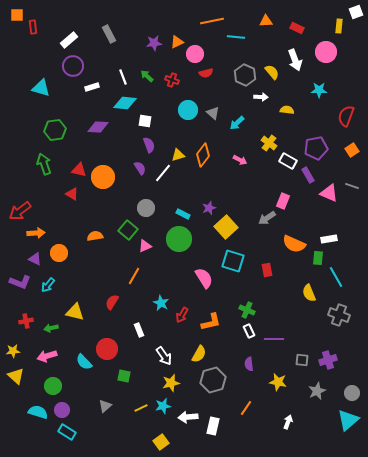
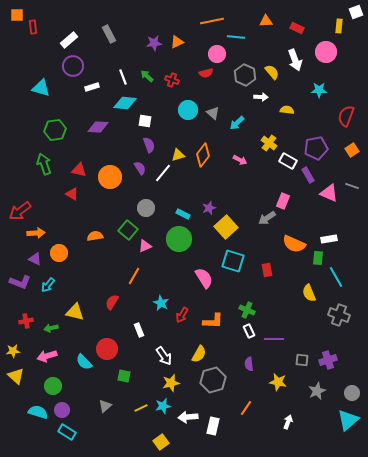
pink circle at (195, 54): moved 22 px right
orange circle at (103, 177): moved 7 px right
orange L-shape at (211, 322): moved 2 px right, 1 px up; rotated 15 degrees clockwise
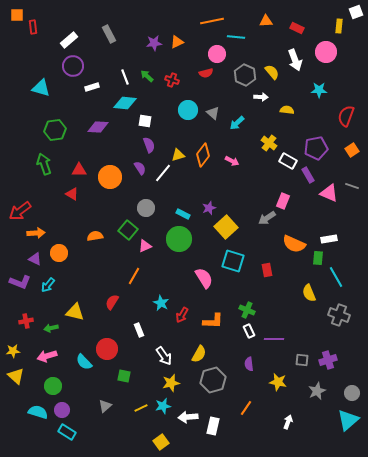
white line at (123, 77): moved 2 px right
pink arrow at (240, 160): moved 8 px left, 1 px down
red triangle at (79, 170): rotated 14 degrees counterclockwise
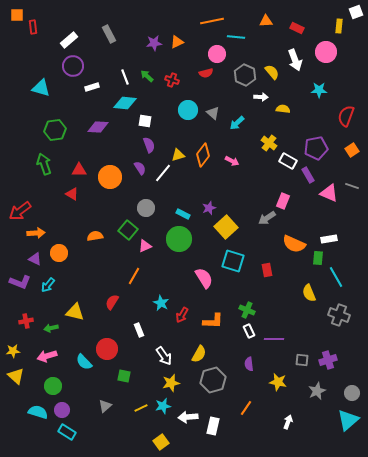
yellow semicircle at (287, 110): moved 4 px left, 1 px up
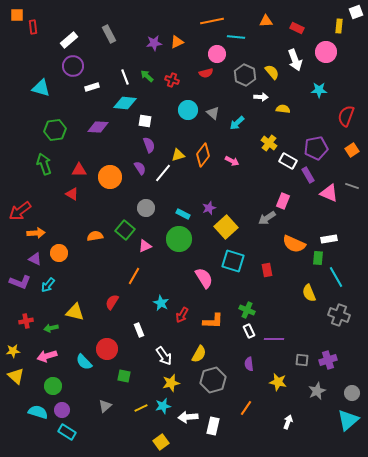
green square at (128, 230): moved 3 px left
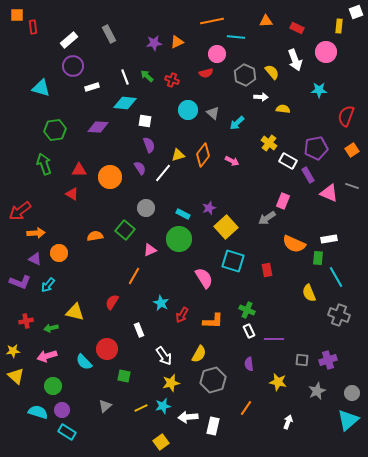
pink triangle at (145, 246): moved 5 px right, 4 px down
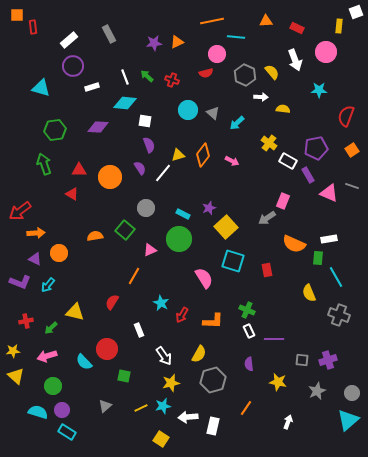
green arrow at (51, 328): rotated 32 degrees counterclockwise
yellow square at (161, 442): moved 3 px up; rotated 21 degrees counterclockwise
